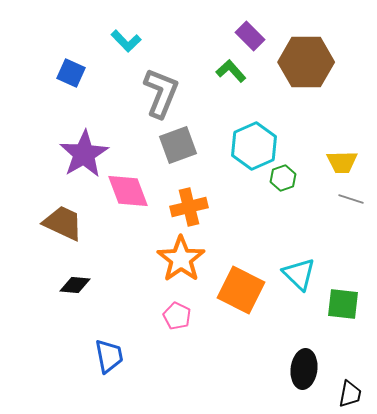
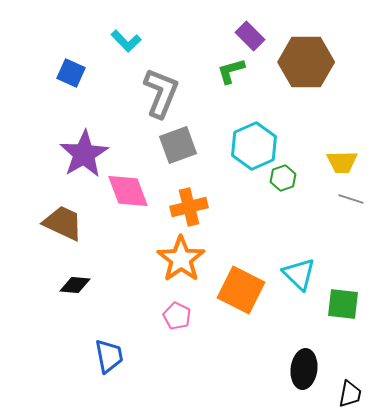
green L-shape: rotated 64 degrees counterclockwise
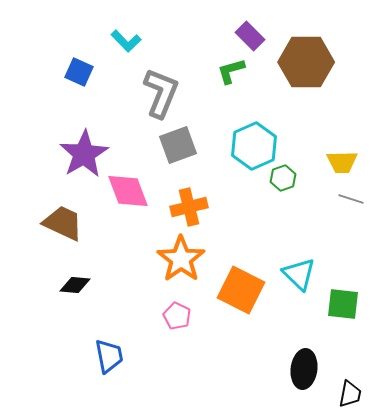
blue square: moved 8 px right, 1 px up
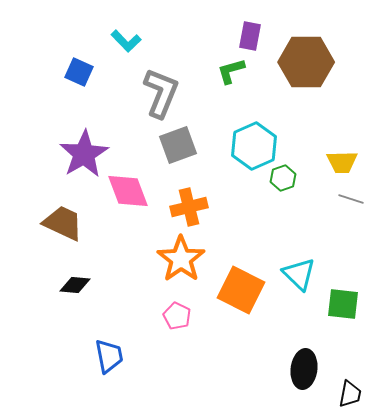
purple rectangle: rotated 56 degrees clockwise
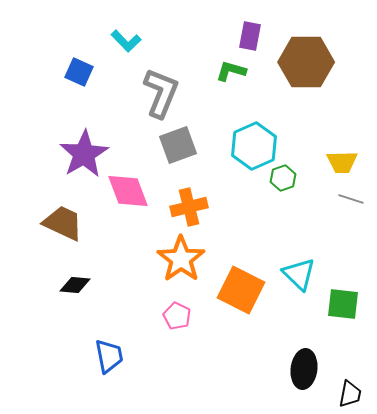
green L-shape: rotated 32 degrees clockwise
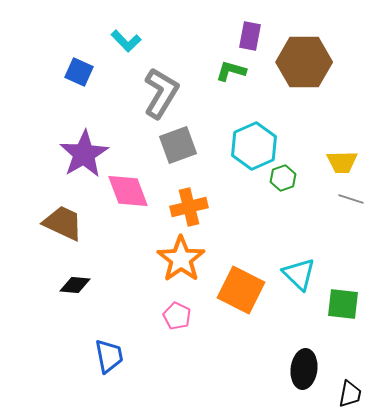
brown hexagon: moved 2 px left
gray L-shape: rotated 9 degrees clockwise
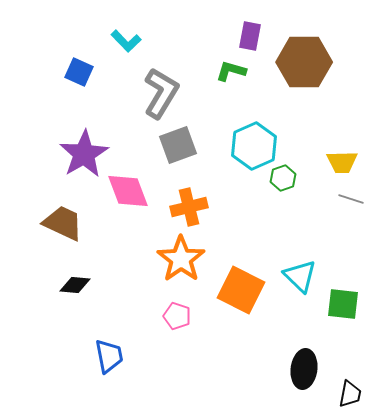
cyan triangle: moved 1 px right, 2 px down
pink pentagon: rotated 8 degrees counterclockwise
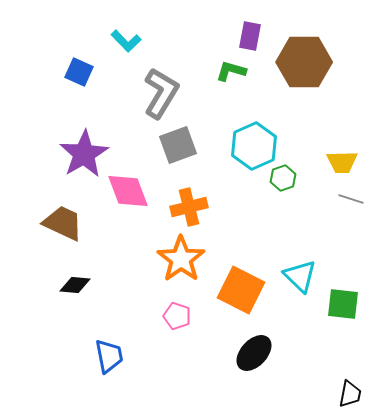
black ellipse: moved 50 px left, 16 px up; rotated 36 degrees clockwise
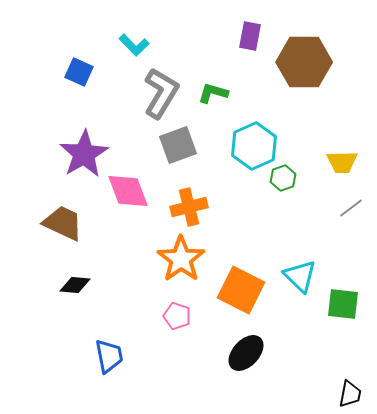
cyan L-shape: moved 8 px right, 4 px down
green L-shape: moved 18 px left, 22 px down
gray line: moved 9 px down; rotated 55 degrees counterclockwise
black ellipse: moved 8 px left
